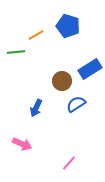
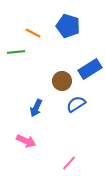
orange line: moved 3 px left, 2 px up; rotated 56 degrees clockwise
pink arrow: moved 4 px right, 3 px up
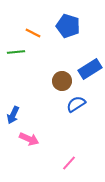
blue arrow: moved 23 px left, 7 px down
pink arrow: moved 3 px right, 2 px up
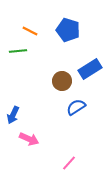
blue pentagon: moved 4 px down
orange line: moved 3 px left, 2 px up
green line: moved 2 px right, 1 px up
blue semicircle: moved 3 px down
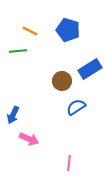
pink line: rotated 35 degrees counterclockwise
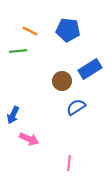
blue pentagon: rotated 10 degrees counterclockwise
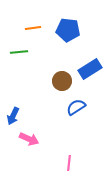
orange line: moved 3 px right, 3 px up; rotated 35 degrees counterclockwise
green line: moved 1 px right, 1 px down
blue arrow: moved 1 px down
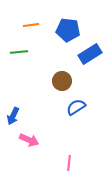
orange line: moved 2 px left, 3 px up
blue rectangle: moved 15 px up
pink arrow: moved 1 px down
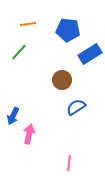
orange line: moved 3 px left, 1 px up
green line: rotated 42 degrees counterclockwise
brown circle: moved 1 px up
pink arrow: moved 6 px up; rotated 102 degrees counterclockwise
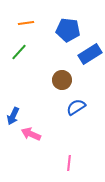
orange line: moved 2 px left, 1 px up
pink arrow: moved 2 px right; rotated 78 degrees counterclockwise
